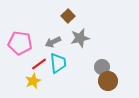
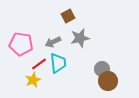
brown square: rotated 16 degrees clockwise
pink pentagon: moved 1 px right, 1 px down
gray circle: moved 2 px down
yellow star: moved 1 px up
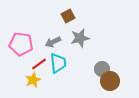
brown circle: moved 2 px right
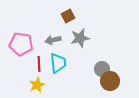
gray arrow: moved 2 px up; rotated 14 degrees clockwise
red line: rotated 56 degrees counterclockwise
yellow star: moved 4 px right, 5 px down
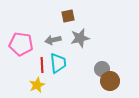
brown square: rotated 16 degrees clockwise
red line: moved 3 px right, 1 px down
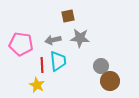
gray star: rotated 18 degrees clockwise
cyan trapezoid: moved 2 px up
gray circle: moved 1 px left, 3 px up
yellow star: rotated 21 degrees counterclockwise
